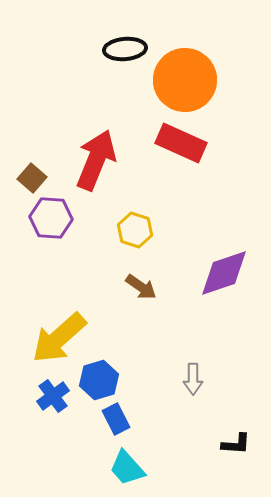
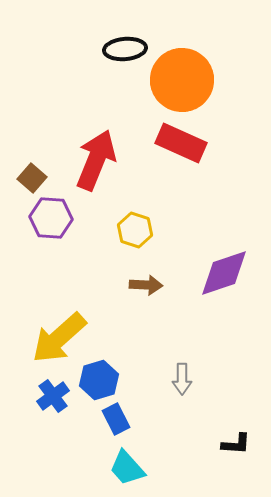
orange circle: moved 3 px left
brown arrow: moved 5 px right, 2 px up; rotated 32 degrees counterclockwise
gray arrow: moved 11 px left
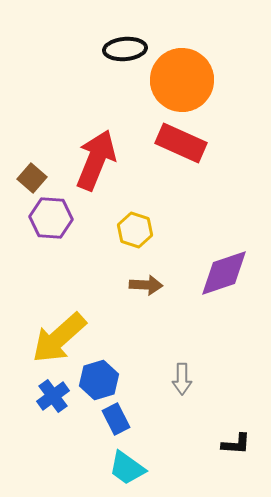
cyan trapezoid: rotated 12 degrees counterclockwise
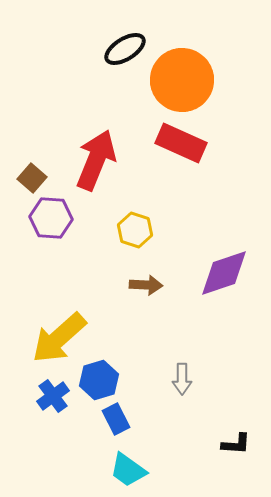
black ellipse: rotated 27 degrees counterclockwise
cyan trapezoid: moved 1 px right, 2 px down
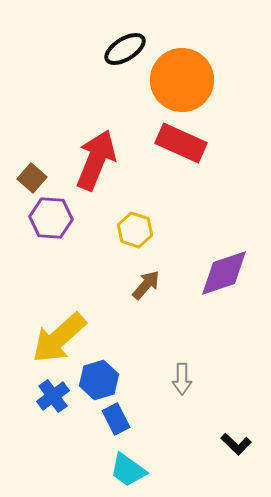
brown arrow: rotated 52 degrees counterclockwise
black L-shape: rotated 40 degrees clockwise
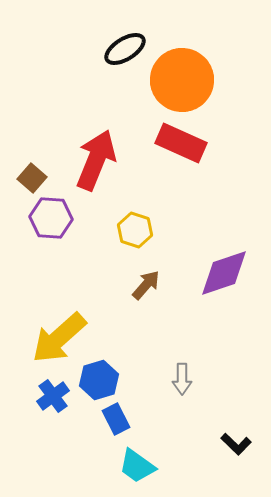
cyan trapezoid: moved 9 px right, 4 px up
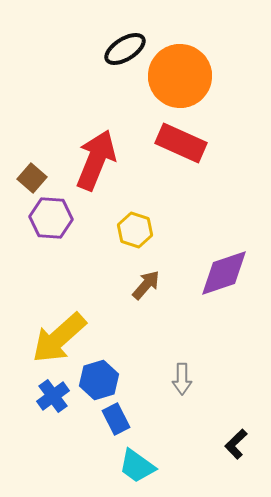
orange circle: moved 2 px left, 4 px up
black L-shape: rotated 92 degrees clockwise
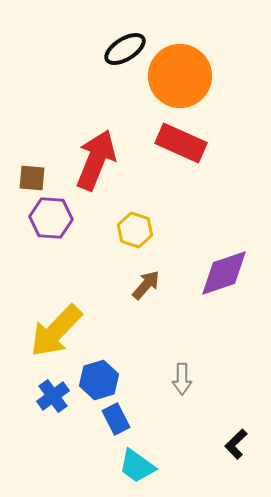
brown square: rotated 36 degrees counterclockwise
yellow arrow: moved 3 px left, 7 px up; rotated 4 degrees counterclockwise
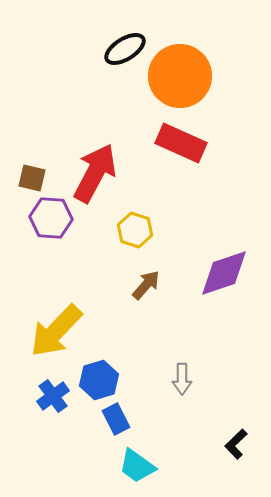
red arrow: moved 1 px left, 13 px down; rotated 6 degrees clockwise
brown square: rotated 8 degrees clockwise
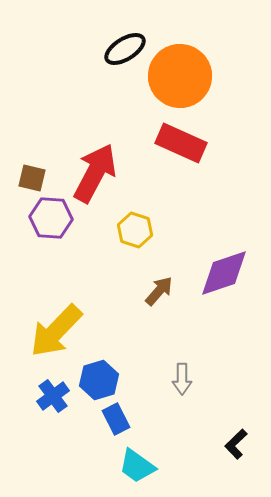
brown arrow: moved 13 px right, 6 px down
